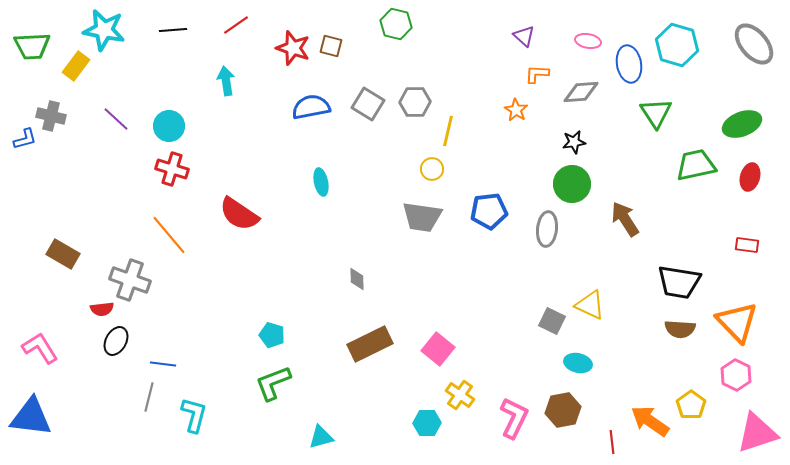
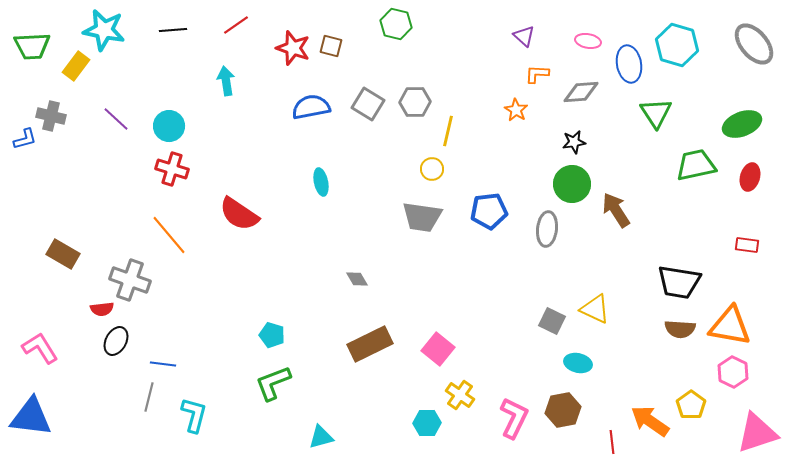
brown arrow at (625, 219): moved 9 px left, 9 px up
gray diamond at (357, 279): rotated 30 degrees counterclockwise
yellow triangle at (590, 305): moved 5 px right, 4 px down
orange triangle at (737, 322): moved 7 px left, 4 px down; rotated 36 degrees counterclockwise
pink hexagon at (736, 375): moved 3 px left, 3 px up
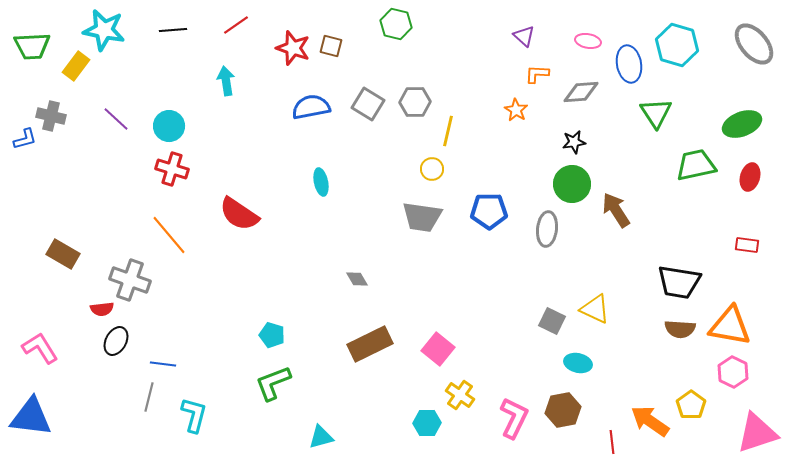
blue pentagon at (489, 211): rotated 6 degrees clockwise
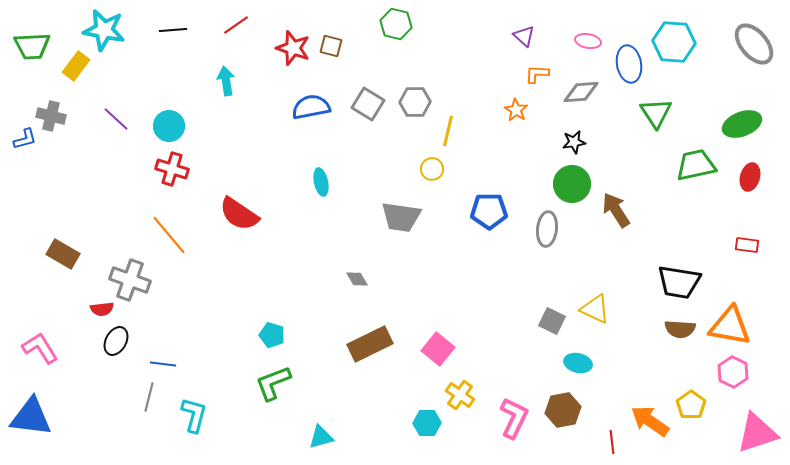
cyan hexagon at (677, 45): moved 3 px left, 3 px up; rotated 12 degrees counterclockwise
gray trapezoid at (422, 217): moved 21 px left
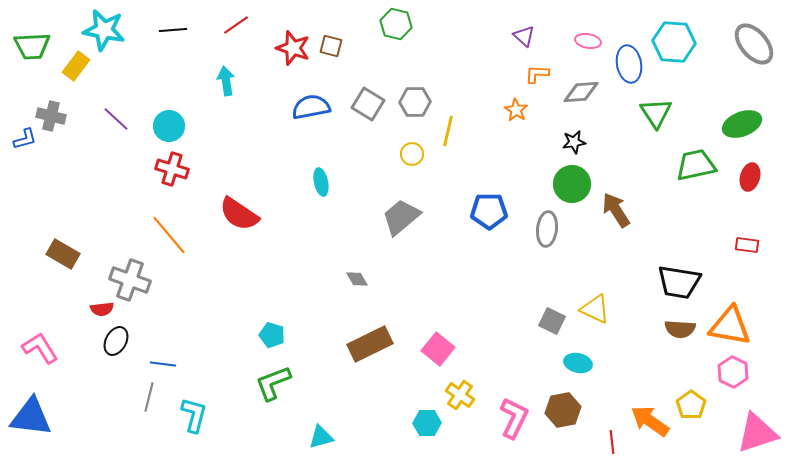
yellow circle at (432, 169): moved 20 px left, 15 px up
gray trapezoid at (401, 217): rotated 132 degrees clockwise
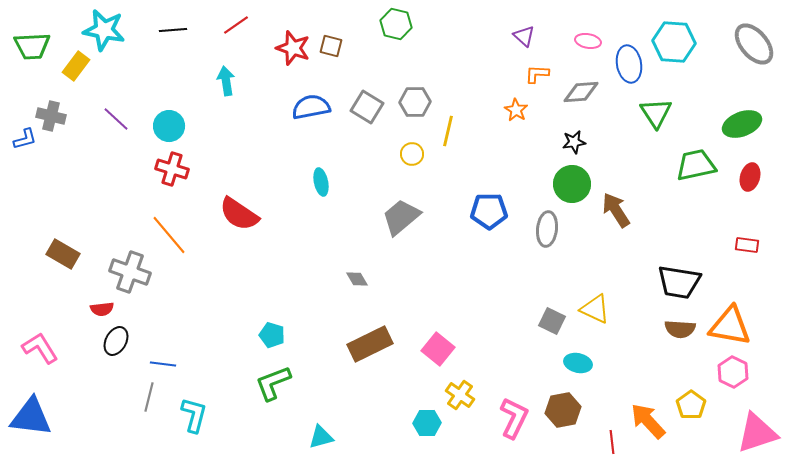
gray square at (368, 104): moved 1 px left, 3 px down
gray cross at (130, 280): moved 8 px up
orange arrow at (650, 421): moved 2 px left; rotated 12 degrees clockwise
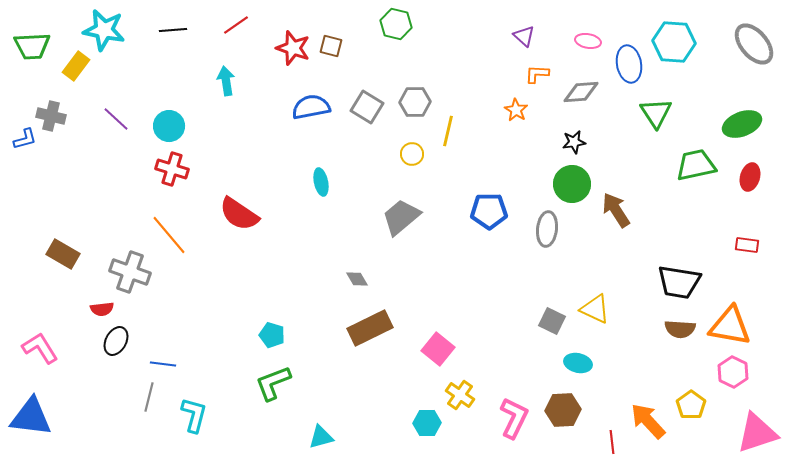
brown rectangle at (370, 344): moved 16 px up
brown hexagon at (563, 410): rotated 8 degrees clockwise
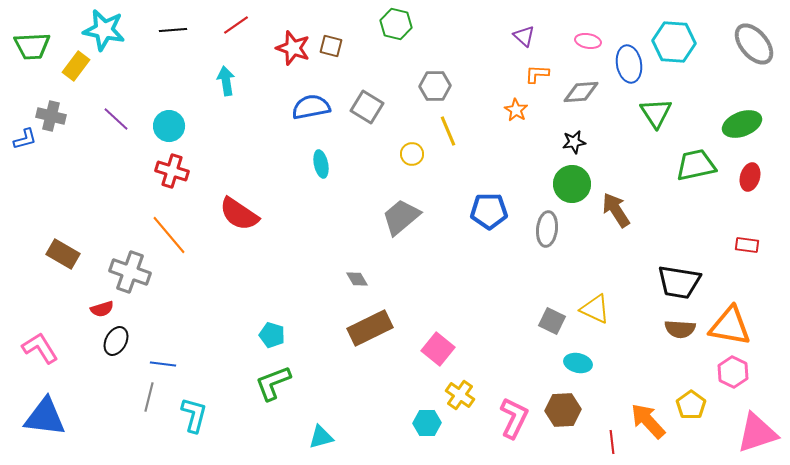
gray hexagon at (415, 102): moved 20 px right, 16 px up
yellow line at (448, 131): rotated 36 degrees counterclockwise
red cross at (172, 169): moved 2 px down
cyan ellipse at (321, 182): moved 18 px up
red semicircle at (102, 309): rotated 10 degrees counterclockwise
blue triangle at (31, 417): moved 14 px right
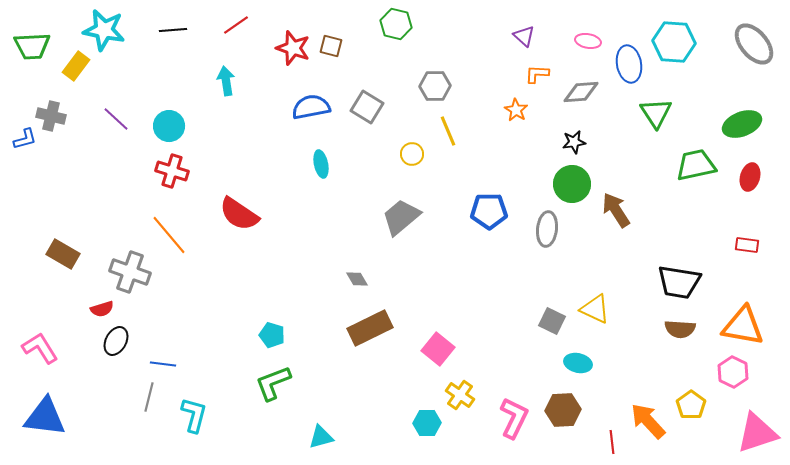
orange triangle at (730, 326): moved 13 px right
